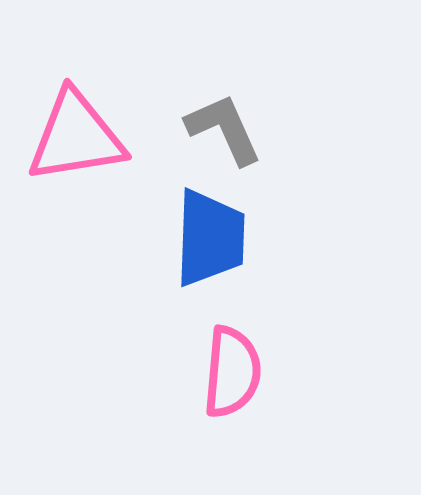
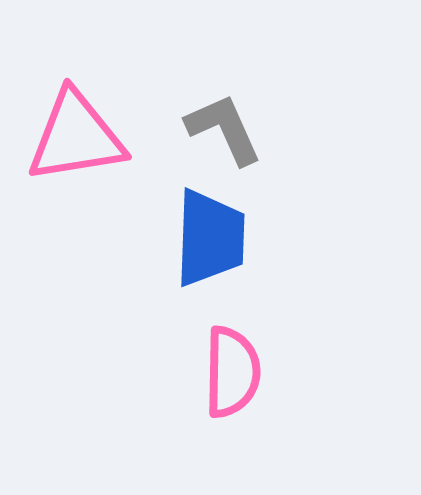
pink semicircle: rotated 4 degrees counterclockwise
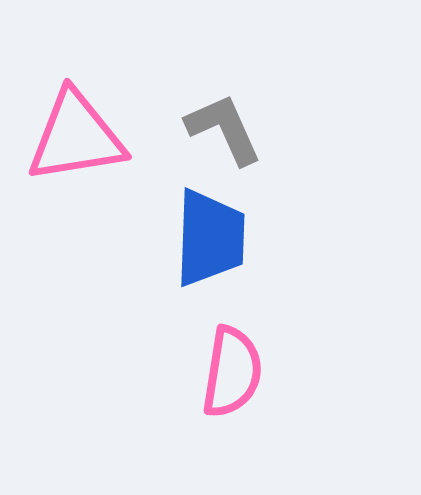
pink semicircle: rotated 8 degrees clockwise
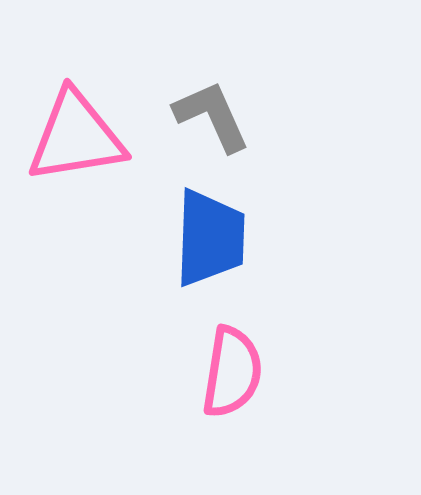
gray L-shape: moved 12 px left, 13 px up
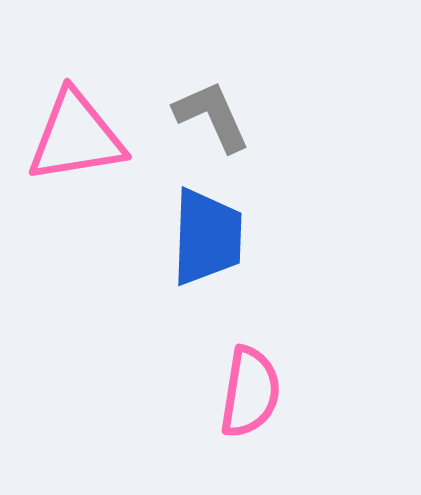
blue trapezoid: moved 3 px left, 1 px up
pink semicircle: moved 18 px right, 20 px down
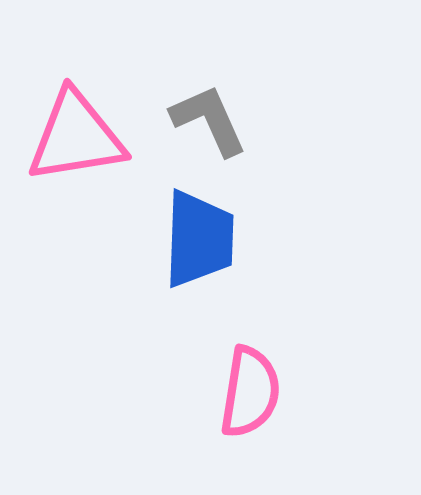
gray L-shape: moved 3 px left, 4 px down
blue trapezoid: moved 8 px left, 2 px down
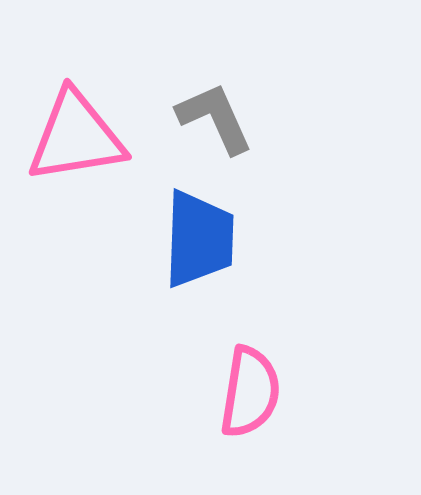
gray L-shape: moved 6 px right, 2 px up
